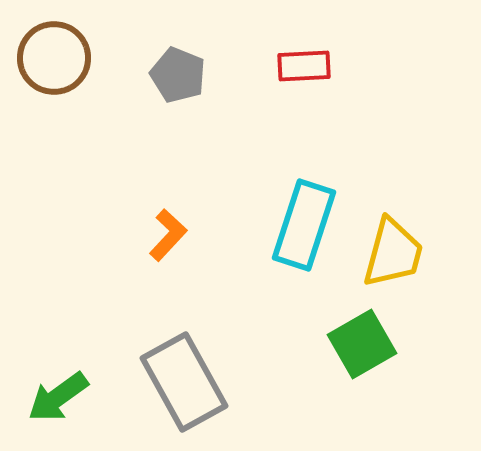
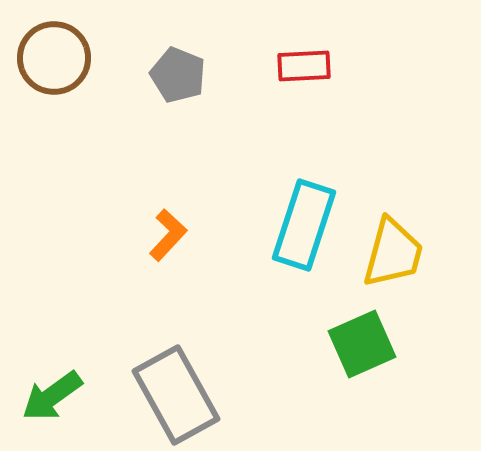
green square: rotated 6 degrees clockwise
gray rectangle: moved 8 px left, 13 px down
green arrow: moved 6 px left, 1 px up
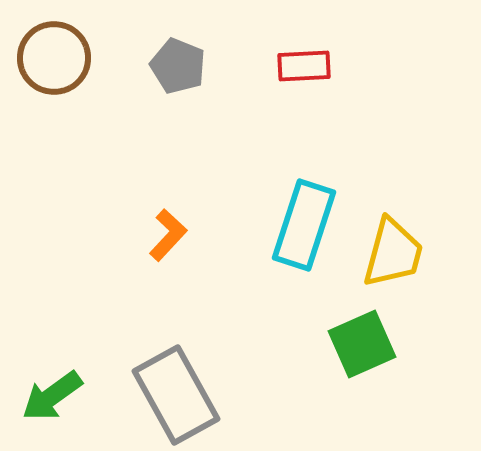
gray pentagon: moved 9 px up
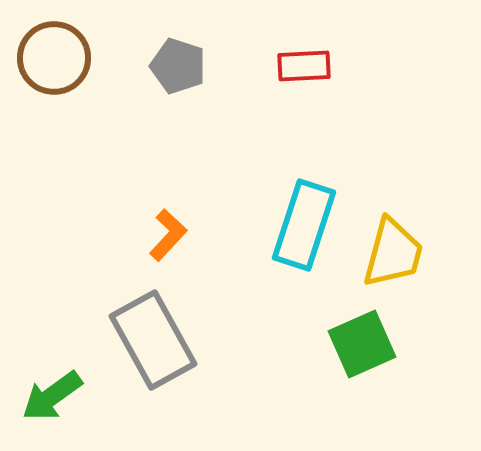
gray pentagon: rotated 4 degrees counterclockwise
gray rectangle: moved 23 px left, 55 px up
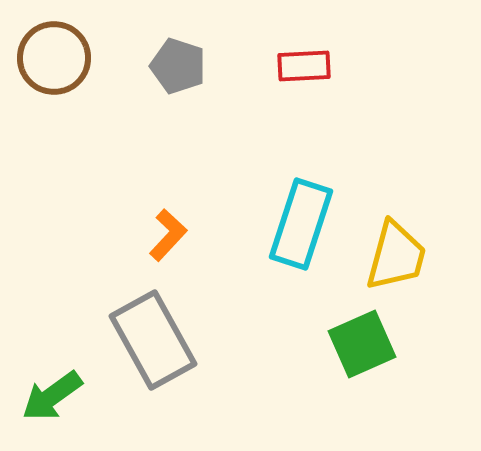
cyan rectangle: moved 3 px left, 1 px up
yellow trapezoid: moved 3 px right, 3 px down
